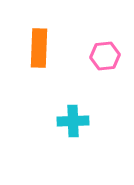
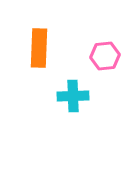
cyan cross: moved 25 px up
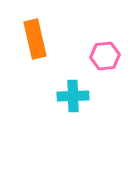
orange rectangle: moved 4 px left, 9 px up; rotated 15 degrees counterclockwise
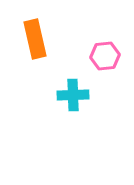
cyan cross: moved 1 px up
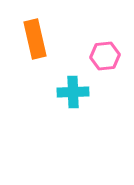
cyan cross: moved 3 px up
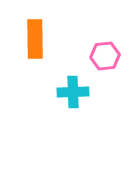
orange rectangle: rotated 12 degrees clockwise
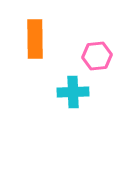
pink hexagon: moved 8 px left
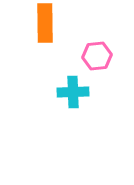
orange rectangle: moved 10 px right, 16 px up
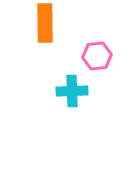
cyan cross: moved 1 px left, 1 px up
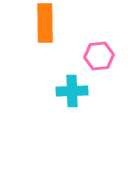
pink hexagon: moved 2 px right
